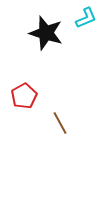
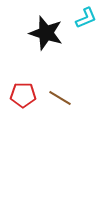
red pentagon: moved 1 px left, 1 px up; rotated 30 degrees clockwise
brown line: moved 25 px up; rotated 30 degrees counterclockwise
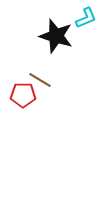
black star: moved 10 px right, 3 px down
brown line: moved 20 px left, 18 px up
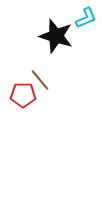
brown line: rotated 20 degrees clockwise
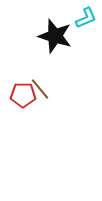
black star: moved 1 px left
brown line: moved 9 px down
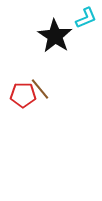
black star: rotated 16 degrees clockwise
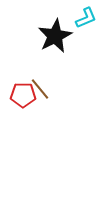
black star: rotated 12 degrees clockwise
